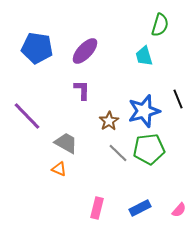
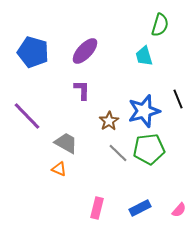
blue pentagon: moved 4 px left, 4 px down; rotated 8 degrees clockwise
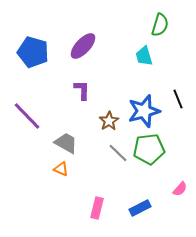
purple ellipse: moved 2 px left, 5 px up
orange triangle: moved 2 px right
pink semicircle: moved 1 px right, 21 px up
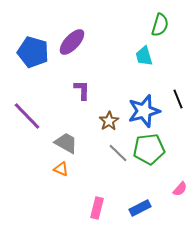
purple ellipse: moved 11 px left, 4 px up
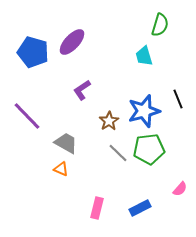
purple L-shape: rotated 125 degrees counterclockwise
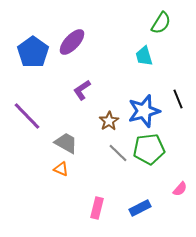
green semicircle: moved 1 px right, 2 px up; rotated 15 degrees clockwise
blue pentagon: rotated 20 degrees clockwise
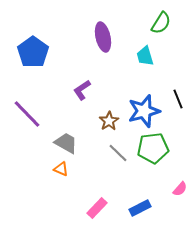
purple ellipse: moved 31 px right, 5 px up; rotated 56 degrees counterclockwise
cyan trapezoid: moved 1 px right
purple line: moved 2 px up
green pentagon: moved 4 px right, 1 px up
pink rectangle: rotated 30 degrees clockwise
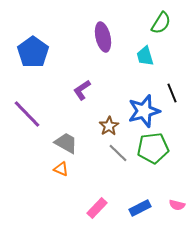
black line: moved 6 px left, 6 px up
brown star: moved 5 px down
pink semicircle: moved 3 px left, 16 px down; rotated 63 degrees clockwise
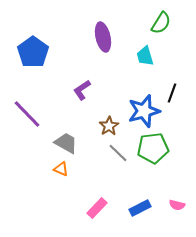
black line: rotated 42 degrees clockwise
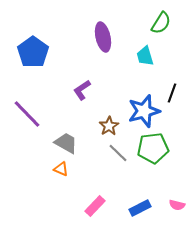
pink rectangle: moved 2 px left, 2 px up
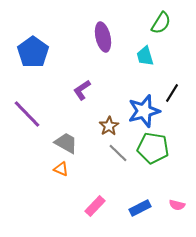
black line: rotated 12 degrees clockwise
green pentagon: rotated 16 degrees clockwise
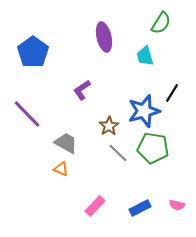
purple ellipse: moved 1 px right
